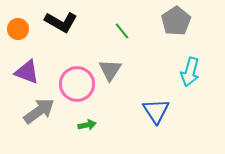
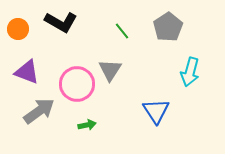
gray pentagon: moved 8 px left, 6 px down
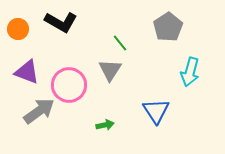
green line: moved 2 px left, 12 px down
pink circle: moved 8 px left, 1 px down
green arrow: moved 18 px right
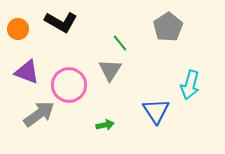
cyan arrow: moved 13 px down
gray arrow: moved 3 px down
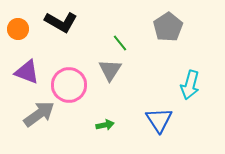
blue triangle: moved 3 px right, 9 px down
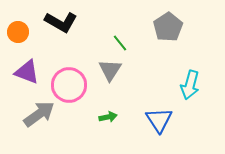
orange circle: moved 3 px down
green arrow: moved 3 px right, 8 px up
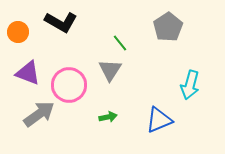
purple triangle: moved 1 px right, 1 px down
blue triangle: rotated 40 degrees clockwise
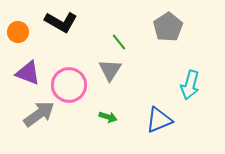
green line: moved 1 px left, 1 px up
green arrow: rotated 30 degrees clockwise
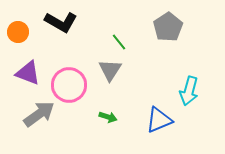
cyan arrow: moved 1 px left, 6 px down
